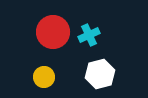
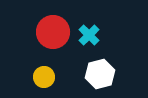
cyan cross: rotated 20 degrees counterclockwise
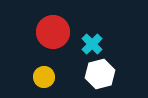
cyan cross: moved 3 px right, 9 px down
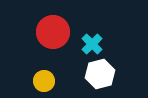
yellow circle: moved 4 px down
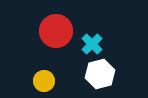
red circle: moved 3 px right, 1 px up
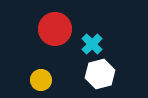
red circle: moved 1 px left, 2 px up
yellow circle: moved 3 px left, 1 px up
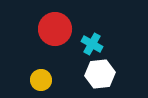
cyan cross: rotated 15 degrees counterclockwise
white hexagon: rotated 8 degrees clockwise
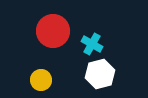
red circle: moved 2 px left, 2 px down
white hexagon: rotated 8 degrees counterclockwise
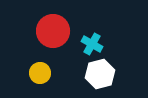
yellow circle: moved 1 px left, 7 px up
